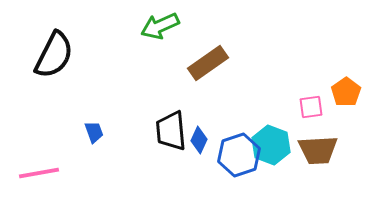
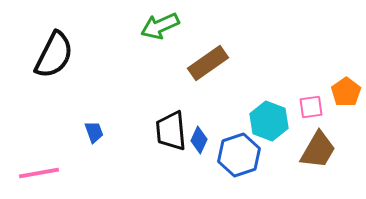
cyan hexagon: moved 2 px left, 24 px up
brown trapezoid: rotated 57 degrees counterclockwise
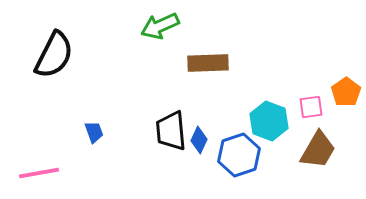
brown rectangle: rotated 33 degrees clockwise
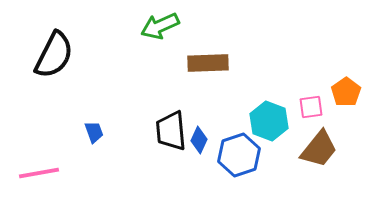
brown trapezoid: moved 1 px right, 1 px up; rotated 9 degrees clockwise
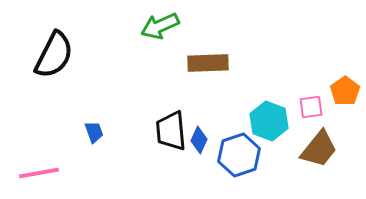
orange pentagon: moved 1 px left, 1 px up
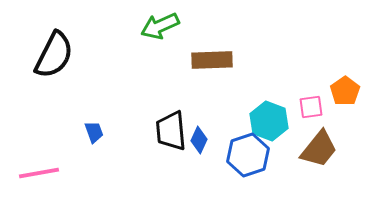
brown rectangle: moved 4 px right, 3 px up
blue hexagon: moved 9 px right
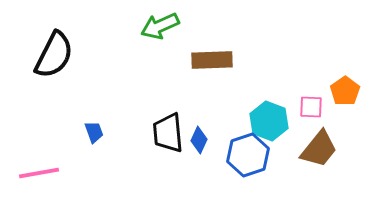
pink square: rotated 10 degrees clockwise
black trapezoid: moved 3 px left, 2 px down
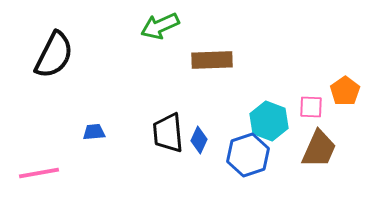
blue trapezoid: rotated 75 degrees counterclockwise
brown trapezoid: rotated 15 degrees counterclockwise
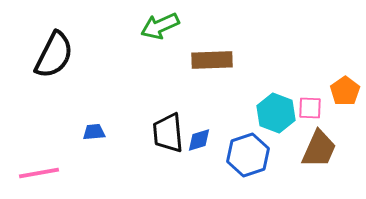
pink square: moved 1 px left, 1 px down
cyan hexagon: moved 7 px right, 8 px up
blue diamond: rotated 48 degrees clockwise
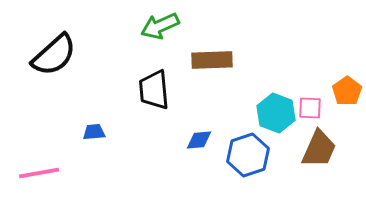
black semicircle: rotated 21 degrees clockwise
orange pentagon: moved 2 px right
black trapezoid: moved 14 px left, 43 px up
blue diamond: rotated 12 degrees clockwise
